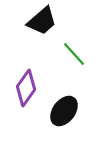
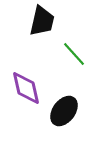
black trapezoid: rotated 36 degrees counterclockwise
purple diamond: rotated 48 degrees counterclockwise
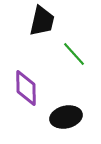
purple diamond: rotated 12 degrees clockwise
black ellipse: moved 2 px right, 6 px down; rotated 40 degrees clockwise
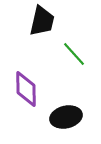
purple diamond: moved 1 px down
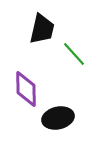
black trapezoid: moved 8 px down
black ellipse: moved 8 px left, 1 px down
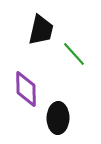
black trapezoid: moved 1 px left, 1 px down
black ellipse: rotated 76 degrees counterclockwise
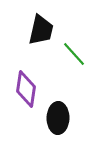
purple diamond: rotated 9 degrees clockwise
